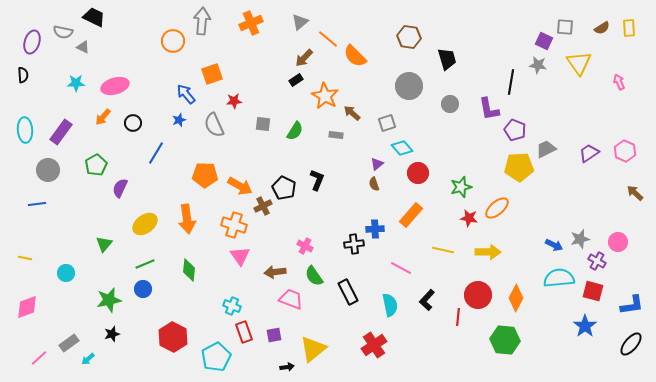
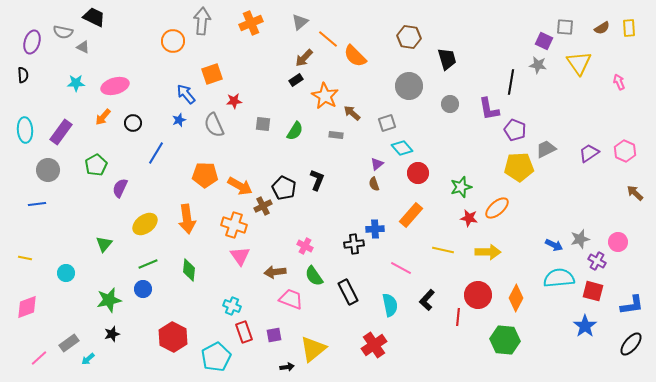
green line at (145, 264): moved 3 px right
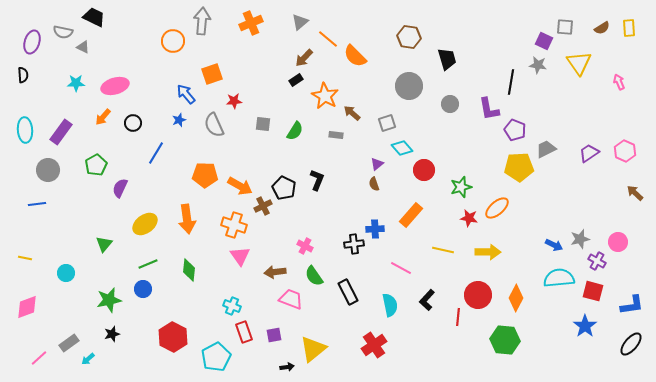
red circle at (418, 173): moved 6 px right, 3 px up
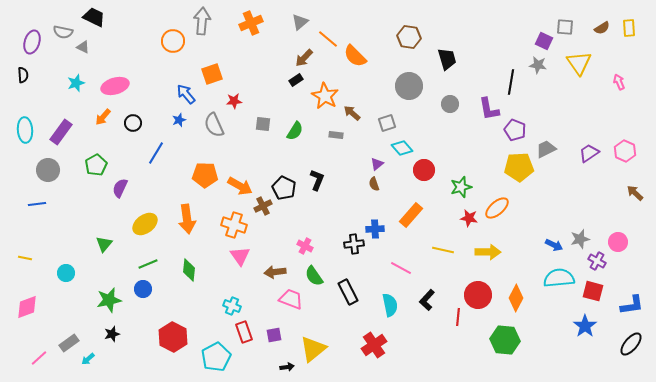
cyan star at (76, 83): rotated 18 degrees counterclockwise
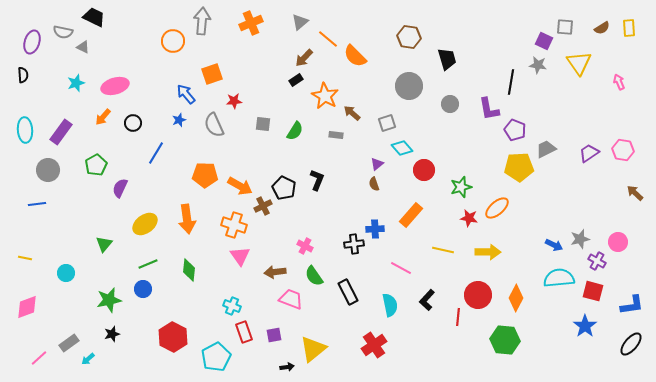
pink hexagon at (625, 151): moved 2 px left, 1 px up; rotated 15 degrees counterclockwise
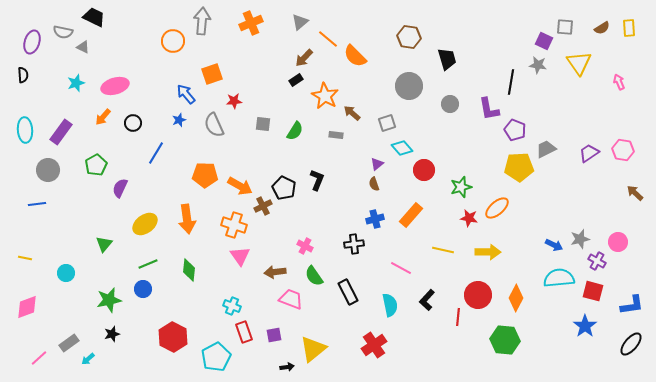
blue cross at (375, 229): moved 10 px up; rotated 12 degrees counterclockwise
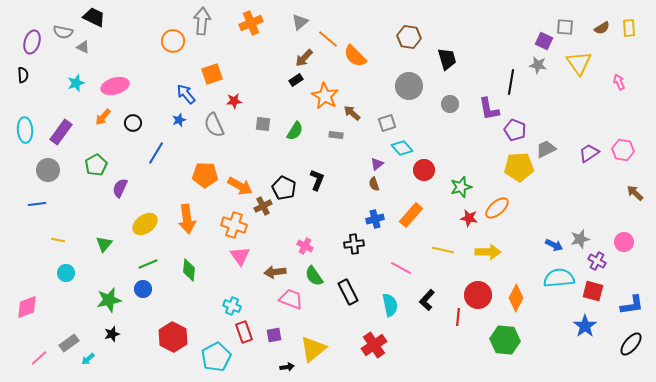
pink circle at (618, 242): moved 6 px right
yellow line at (25, 258): moved 33 px right, 18 px up
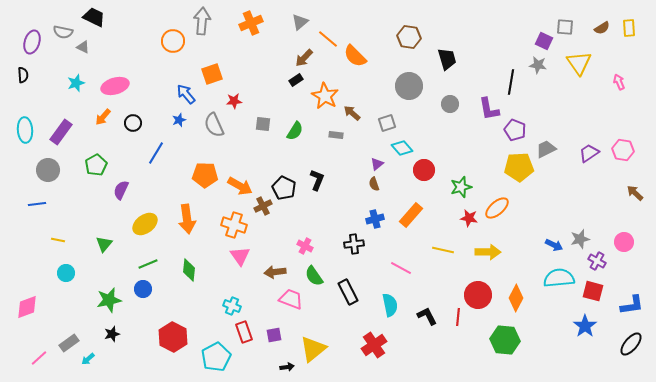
purple semicircle at (120, 188): moved 1 px right, 2 px down
black L-shape at (427, 300): moved 16 px down; rotated 110 degrees clockwise
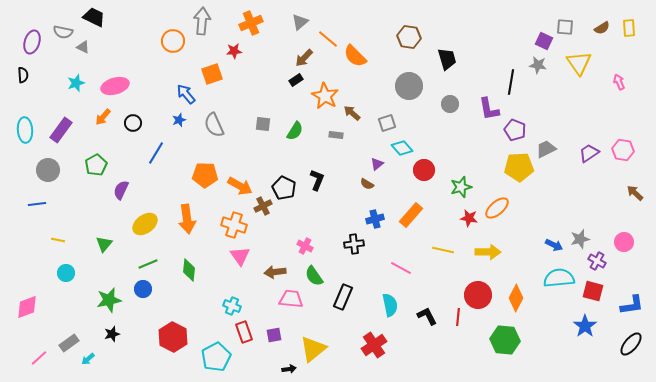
red star at (234, 101): moved 50 px up
purple rectangle at (61, 132): moved 2 px up
brown semicircle at (374, 184): moved 7 px left; rotated 40 degrees counterclockwise
black rectangle at (348, 292): moved 5 px left, 5 px down; rotated 50 degrees clockwise
pink trapezoid at (291, 299): rotated 15 degrees counterclockwise
black arrow at (287, 367): moved 2 px right, 2 px down
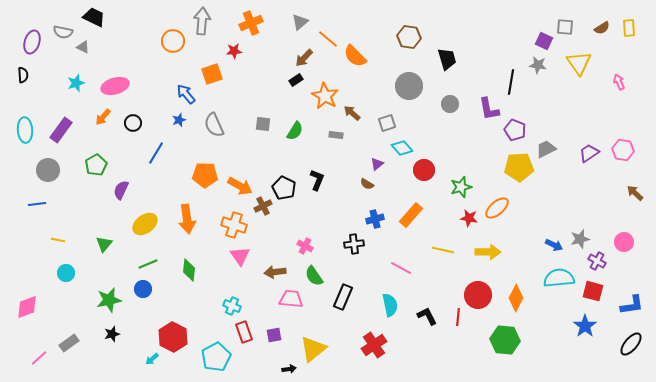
cyan arrow at (88, 359): moved 64 px right
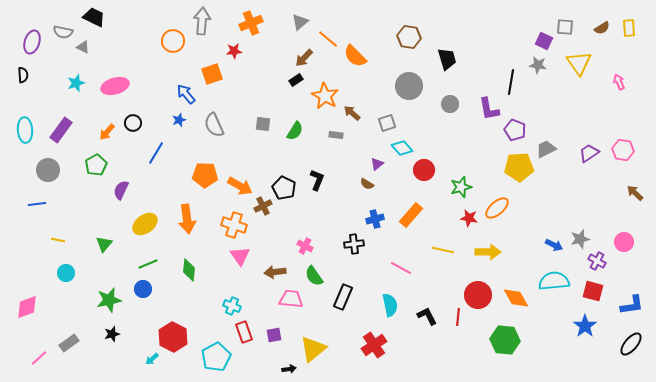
orange arrow at (103, 117): moved 4 px right, 15 px down
cyan semicircle at (559, 278): moved 5 px left, 3 px down
orange diamond at (516, 298): rotated 56 degrees counterclockwise
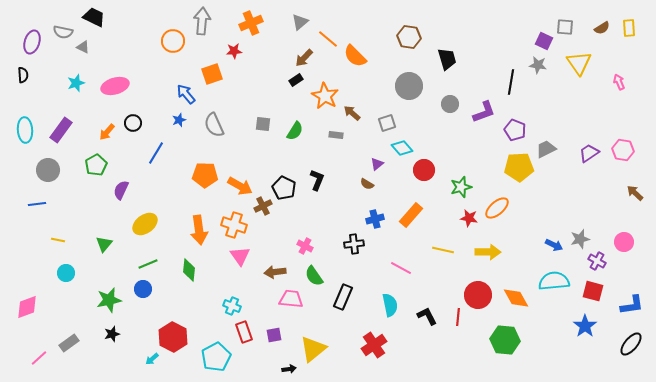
purple L-shape at (489, 109): moved 5 px left, 3 px down; rotated 100 degrees counterclockwise
orange arrow at (187, 219): moved 12 px right, 11 px down
